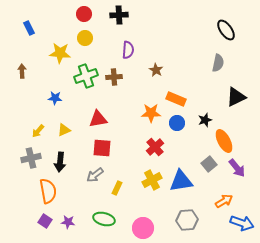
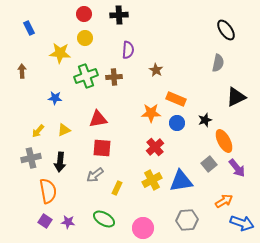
green ellipse: rotated 15 degrees clockwise
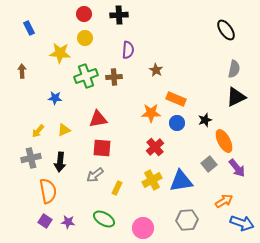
gray semicircle: moved 16 px right, 6 px down
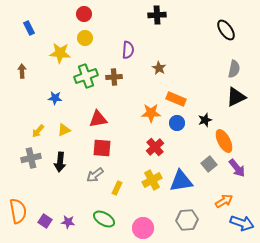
black cross: moved 38 px right
brown star: moved 3 px right, 2 px up
orange semicircle: moved 30 px left, 20 px down
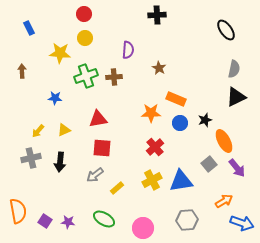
blue circle: moved 3 px right
yellow rectangle: rotated 24 degrees clockwise
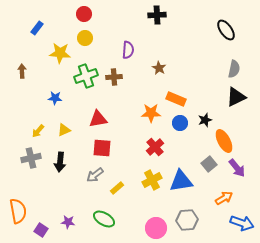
blue rectangle: moved 8 px right; rotated 64 degrees clockwise
orange arrow: moved 3 px up
purple square: moved 4 px left, 9 px down
pink circle: moved 13 px right
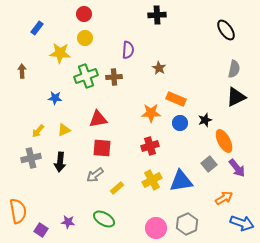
red cross: moved 5 px left, 1 px up; rotated 24 degrees clockwise
gray hexagon: moved 4 px down; rotated 20 degrees counterclockwise
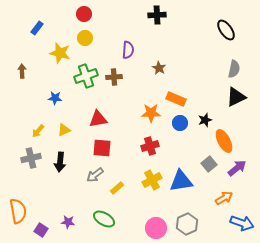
yellow star: rotated 10 degrees clockwise
purple arrow: rotated 90 degrees counterclockwise
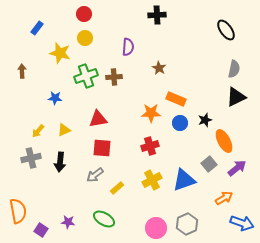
purple semicircle: moved 3 px up
blue triangle: moved 3 px right, 1 px up; rotated 10 degrees counterclockwise
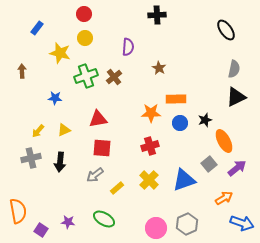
brown cross: rotated 35 degrees counterclockwise
orange rectangle: rotated 24 degrees counterclockwise
yellow cross: moved 3 px left; rotated 18 degrees counterclockwise
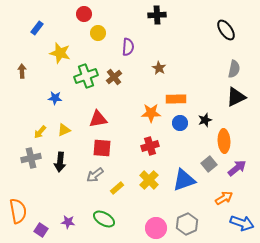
yellow circle: moved 13 px right, 5 px up
yellow arrow: moved 2 px right, 1 px down
orange ellipse: rotated 25 degrees clockwise
